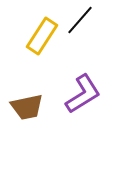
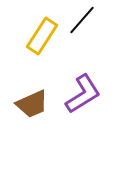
black line: moved 2 px right
brown trapezoid: moved 5 px right, 3 px up; rotated 12 degrees counterclockwise
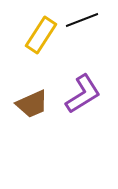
black line: rotated 28 degrees clockwise
yellow rectangle: moved 1 px left, 1 px up
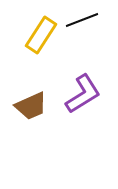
brown trapezoid: moved 1 px left, 2 px down
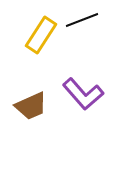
purple L-shape: rotated 81 degrees clockwise
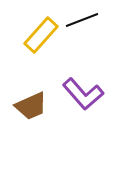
yellow rectangle: rotated 9 degrees clockwise
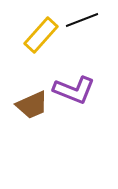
purple L-shape: moved 9 px left, 4 px up; rotated 27 degrees counterclockwise
brown trapezoid: moved 1 px right, 1 px up
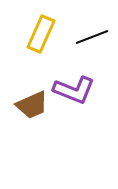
black line: moved 10 px right, 17 px down
yellow rectangle: moved 1 px up; rotated 18 degrees counterclockwise
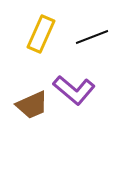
purple L-shape: rotated 18 degrees clockwise
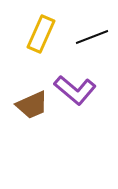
purple L-shape: moved 1 px right
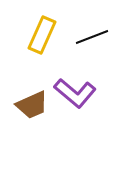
yellow rectangle: moved 1 px right, 1 px down
purple L-shape: moved 3 px down
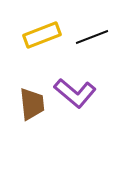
yellow rectangle: rotated 45 degrees clockwise
brown trapezoid: moved 1 px up; rotated 72 degrees counterclockwise
